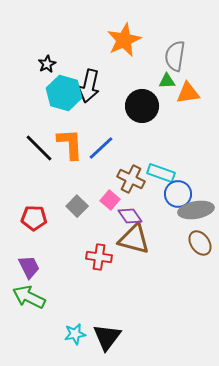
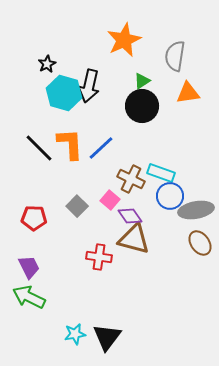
green triangle: moved 25 px left; rotated 30 degrees counterclockwise
blue circle: moved 8 px left, 2 px down
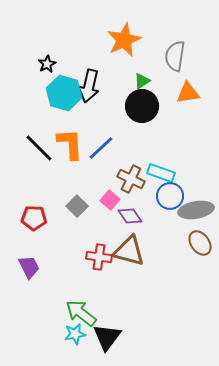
brown triangle: moved 5 px left, 12 px down
green arrow: moved 52 px right, 16 px down; rotated 12 degrees clockwise
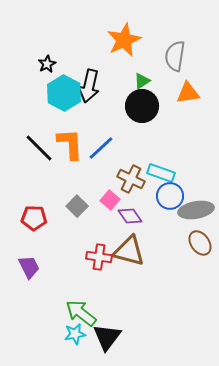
cyan hexagon: rotated 12 degrees clockwise
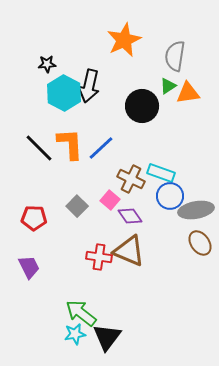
black star: rotated 24 degrees clockwise
green triangle: moved 26 px right, 5 px down
brown triangle: rotated 8 degrees clockwise
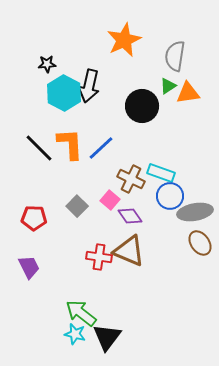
gray ellipse: moved 1 px left, 2 px down
cyan star: rotated 25 degrees clockwise
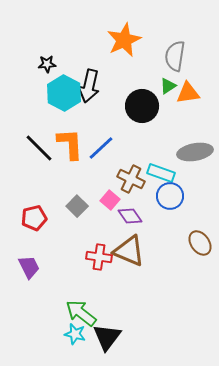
gray ellipse: moved 60 px up
red pentagon: rotated 15 degrees counterclockwise
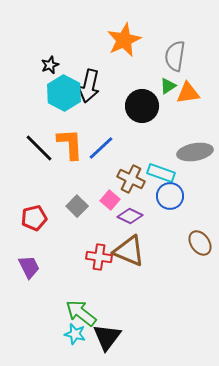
black star: moved 3 px right, 1 px down; rotated 18 degrees counterclockwise
purple diamond: rotated 30 degrees counterclockwise
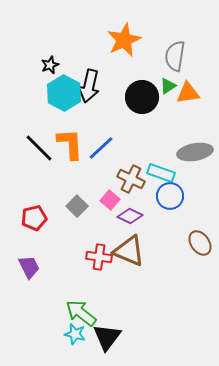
black circle: moved 9 px up
